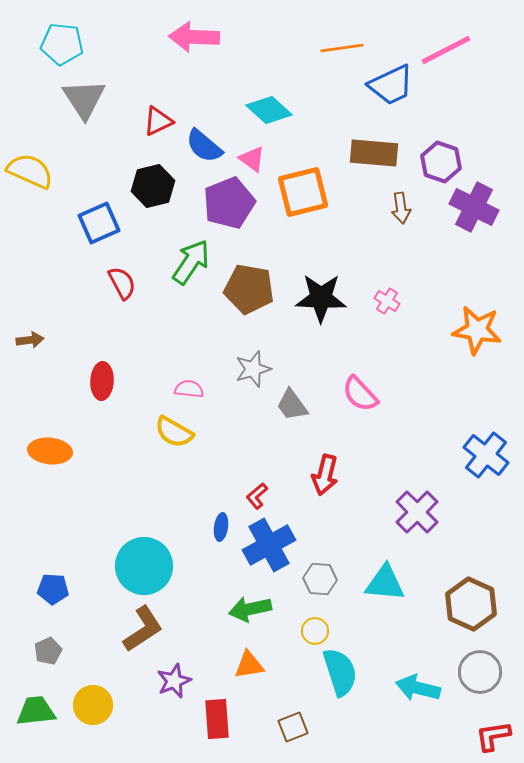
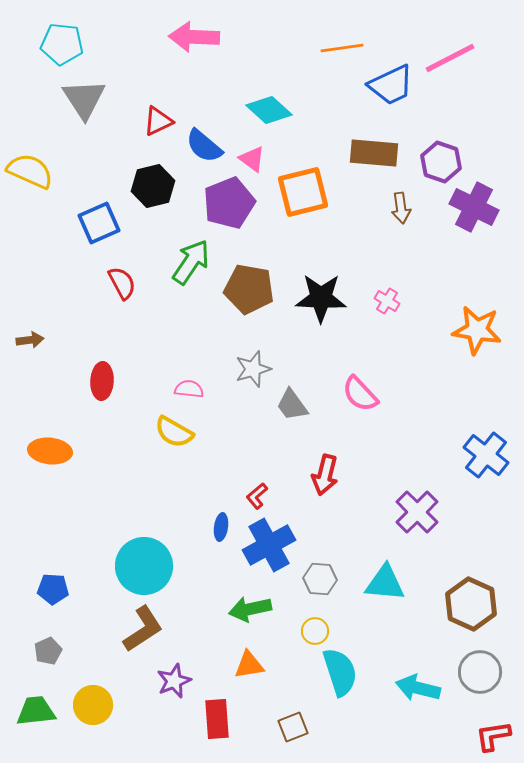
pink line at (446, 50): moved 4 px right, 8 px down
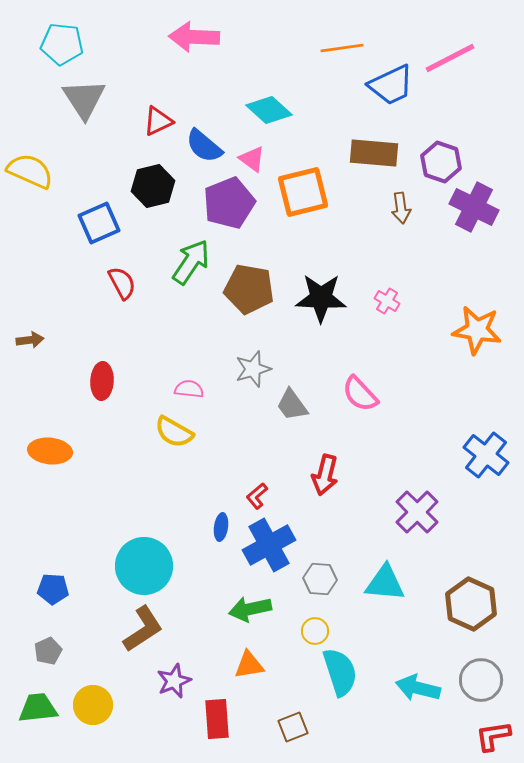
gray circle at (480, 672): moved 1 px right, 8 px down
green trapezoid at (36, 711): moved 2 px right, 3 px up
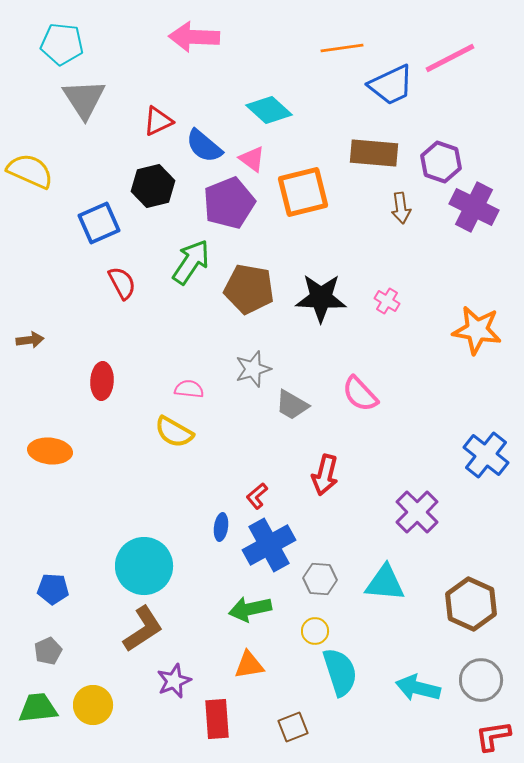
gray trapezoid at (292, 405): rotated 24 degrees counterclockwise
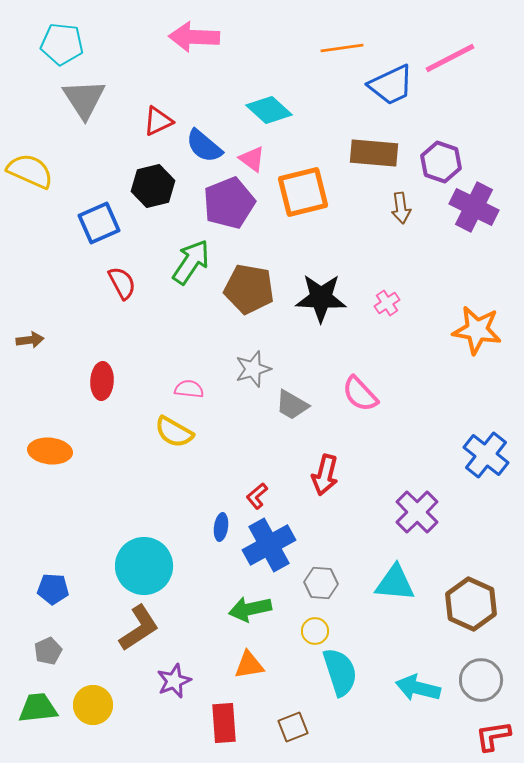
pink cross at (387, 301): moved 2 px down; rotated 25 degrees clockwise
gray hexagon at (320, 579): moved 1 px right, 4 px down
cyan triangle at (385, 583): moved 10 px right
brown L-shape at (143, 629): moved 4 px left, 1 px up
red rectangle at (217, 719): moved 7 px right, 4 px down
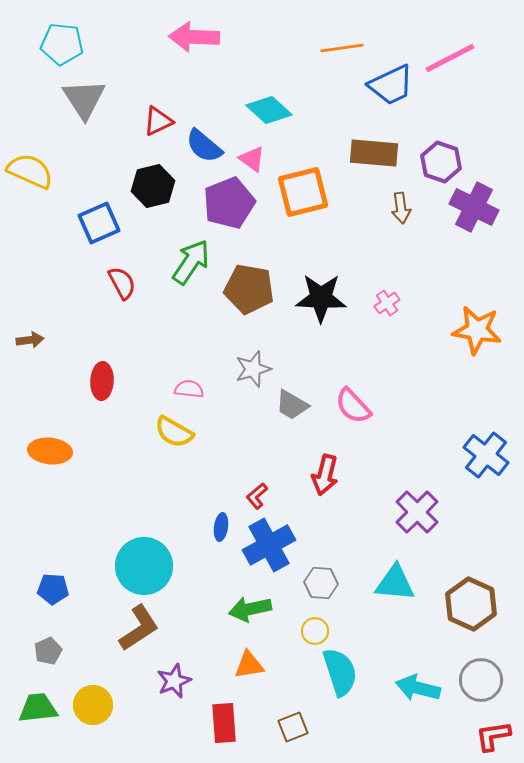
pink semicircle at (360, 394): moved 7 px left, 12 px down
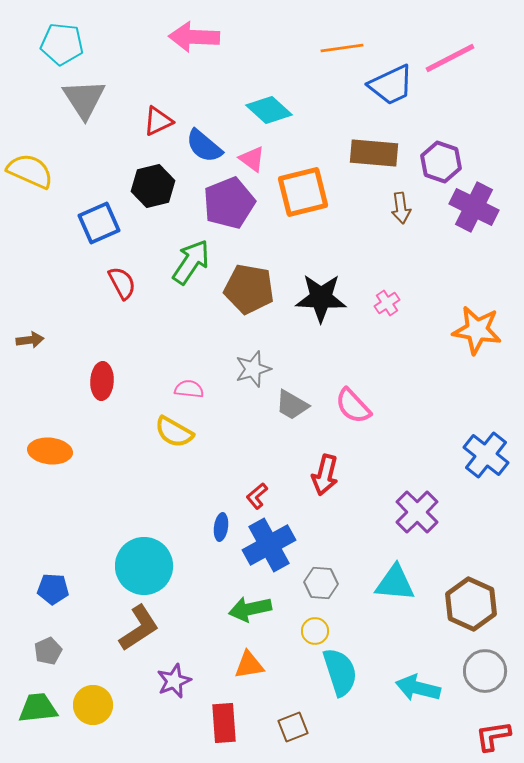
gray circle at (481, 680): moved 4 px right, 9 px up
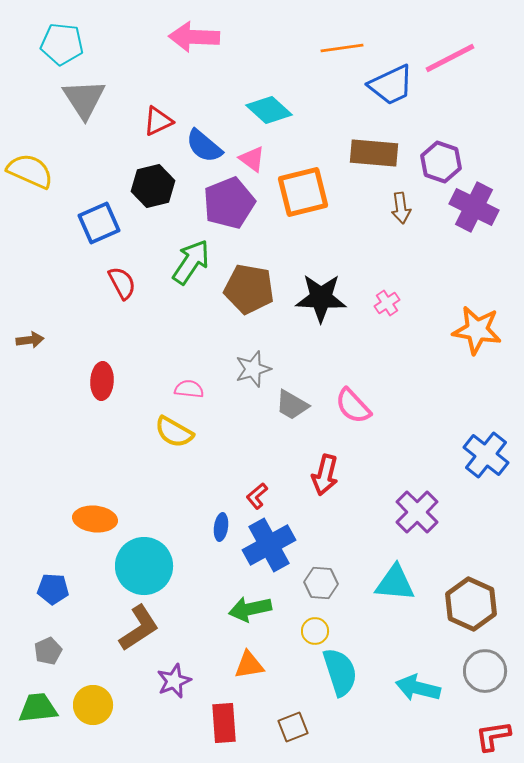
orange ellipse at (50, 451): moved 45 px right, 68 px down
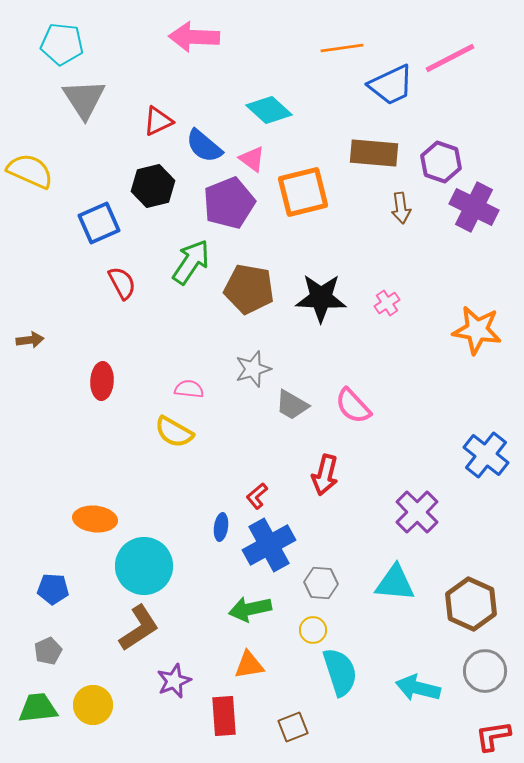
yellow circle at (315, 631): moved 2 px left, 1 px up
red rectangle at (224, 723): moved 7 px up
